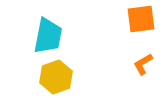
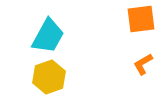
cyan trapezoid: rotated 18 degrees clockwise
yellow hexagon: moved 7 px left
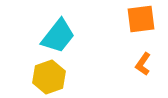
cyan trapezoid: moved 10 px right; rotated 9 degrees clockwise
orange L-shape: rotated 25 degrees counterclockwise
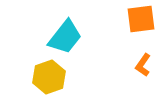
cyan trapezoid: moved 7 px right, 1 px down
orange L-shape: moved 1 px down
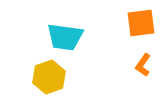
orange square: moved 4 px down
cyan trapezoid: rotated 60 degrees clockwise
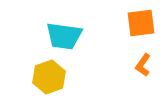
cyan trapezoid: moved 1 px left, 1 px up
